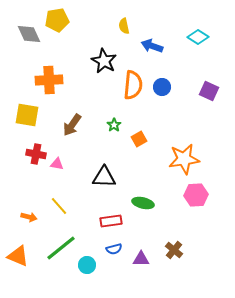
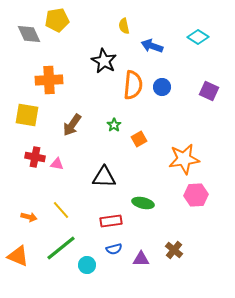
red cross: moved 1 px left, 3 px down
yellow line: moved 2 px right, 4 px down
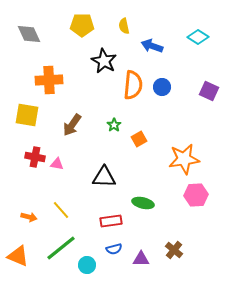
yellow pentagon: moved 25 px right, 5 px down; rotated 10 degrees clockwise
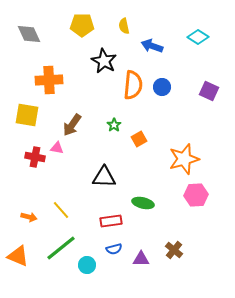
orange star: rotated 8 degrees counterclockwise
pink triangle: moved 16 px up
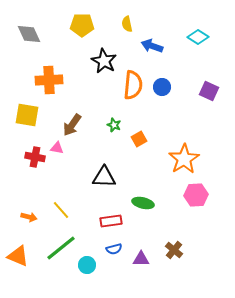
yellow semicircle: moved 3 px right, 2 px up
green star: rotated 16 degrees counterclockwise
orange star: rotated 16 degrees counterclockwise
